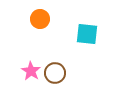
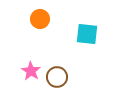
brown circle: moved 2 px right, 4 px down
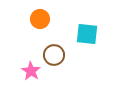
brown circle: moved 3 px left, 22 px up
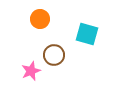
cyan square: rotated 10 degrees clockwise
pink star: rotated 18 degrees clockwise
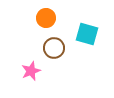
orange circle: moved 6 px right, 1 px up
brown circle: moved 7 px up
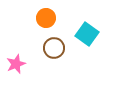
cyan square: rotated 20 degrees clockwise
pink star: moved 15 px left, 7 px up
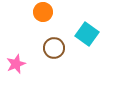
orange circle: moved 3 px left, 6 px up
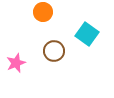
brown circle: moved 3 px down
pink star: moved 1 px up
